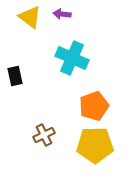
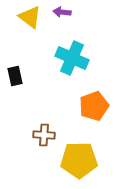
purple arrow: moved 2 px up
brown cross: rotated 30 degrees clockwise
yellow pentagon: moved 16 px left, 15 px down
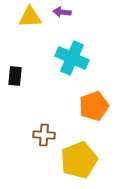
yellow triangle: rotated 40 degrees counterclockwise
black rectangle: rotated 18 degrees clockwise
yellow pentagon: rotated 21 degrees counterclockwise
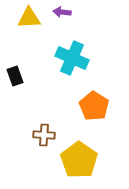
yellow triangle: moved 1 px left, 1 px down
black rectangle: rotated 24 degrees counterclockwise
orange pentagon: rotated 20 degrees counterclockwise
yellow pentagon: rotated 15 degrees counterclockwise
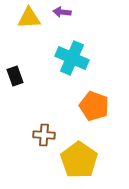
orange pentagon: rotated 12 degrees counterclockwise
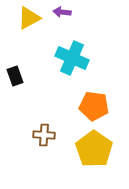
yellow triangle: rotated 25 degrees counterclockwise
orange pentagon: rotated 12 degrees counterclockwise
yellow pentagon: moved 15 px right, 11 px up
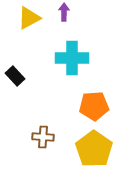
purple arrow: moved 2 px right; rotated 84 degrees clockwise
cyan cross: rotated 24 degrees counterclockwise
black rectangle: rotated 24 degrees counterclockwise
orange pentagon: rotated 12 degrees counterclockwise
brown cross: moved 1 px left, 2 px down
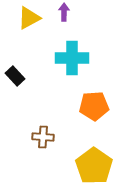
yellow pentagon: moved 17 px down
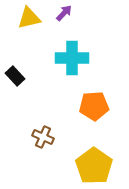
purple arrow: moved 1 px down; rotated 42 degrees clockwise
yellow triangle: rotated 15 degrees clockwise
brown cross: rotated 20 degrees clockwise
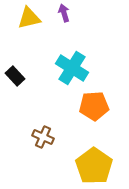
purple arrow: rotated 60 degrees counterclockwise
cyan cross: moved 10 px down; rotated 32 degrees clockwise
